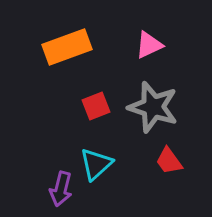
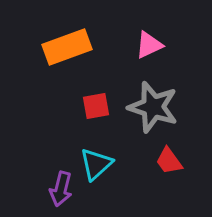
red square: rotated 12 degrees clockwise
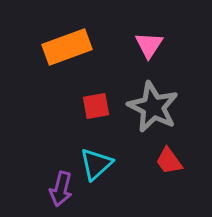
pink triangle: rotated 32 degrees counterclockwise
gray star: rotated 9 degrees clockwise
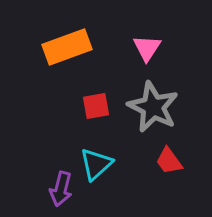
pink triangle: moved 2 px left, 3 px down
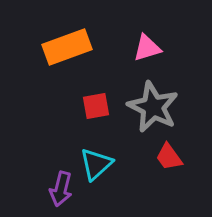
pink triangle: rotated 40 degrees clockwise
red trapezoid: moved 4 px up
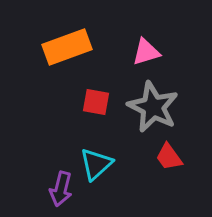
pink triangle: moved 1 px left, 4 px down
red square: moved 4 px up; rotated 20 degrees clockwise
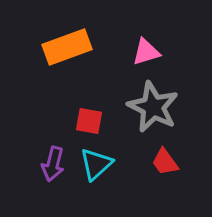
red square: moved 7 px left, 19 px down
red trapezoid: moved 4 px left, 5 px down
purple arrow: moved 8 px left, 25 px up
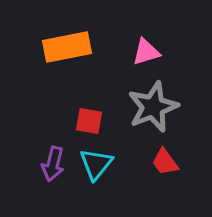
orange rectangle: rotated 9 degrees clockwise
gray star: rotated 24 degrees clockwise
cyan triangle: rotated 9 degrees counterclockwise
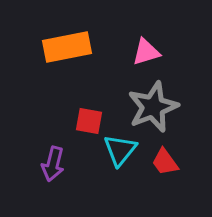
cyan triangle: moved 24 px right, 14 px up
